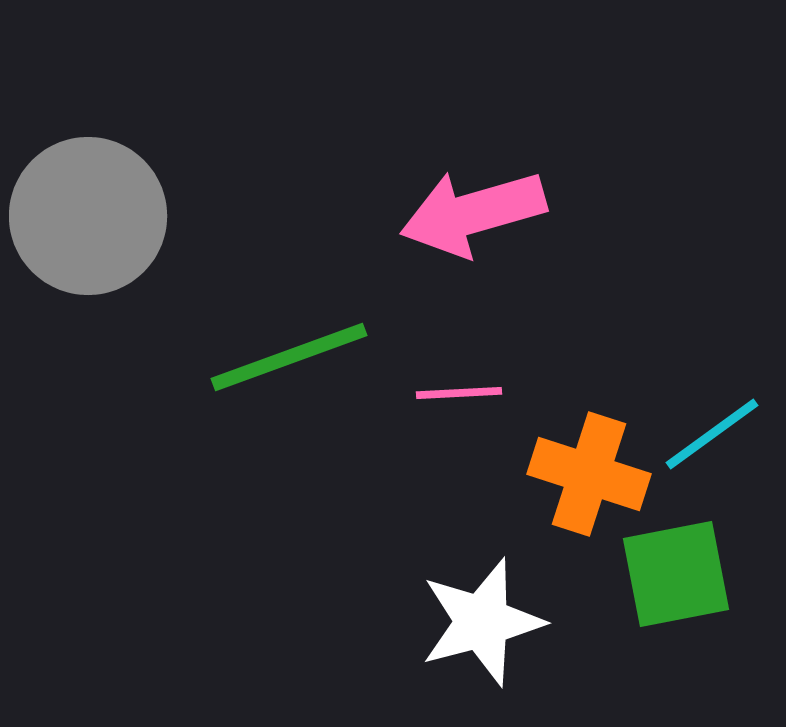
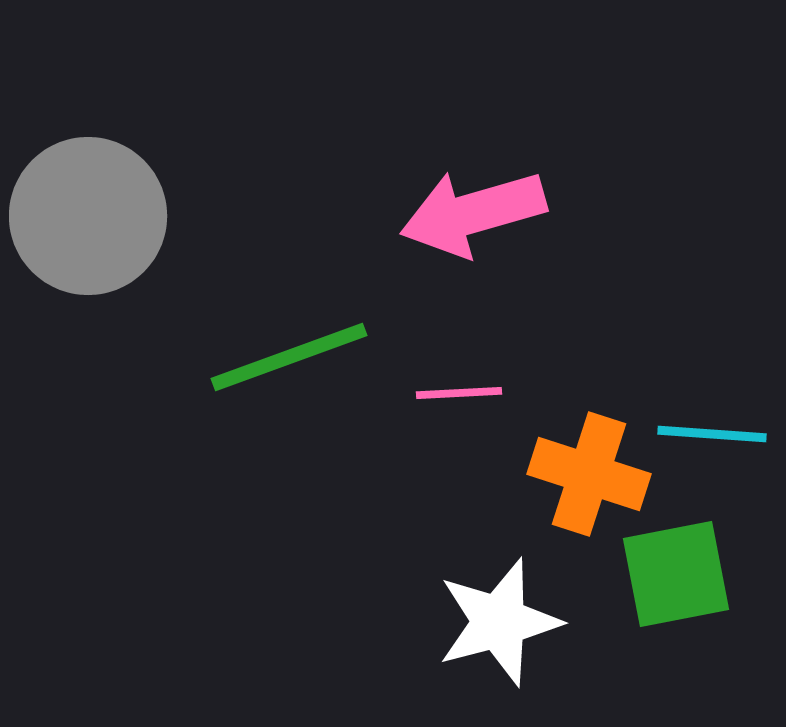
cyan line: rotated 40 degrees clockwise
white star: moved 17 px right
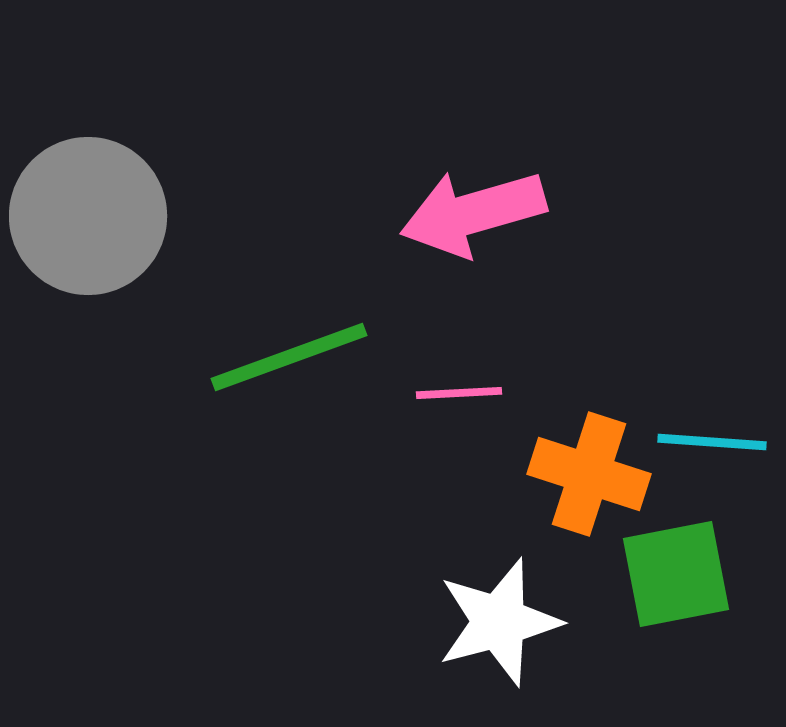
cyan line: moved 8 px down
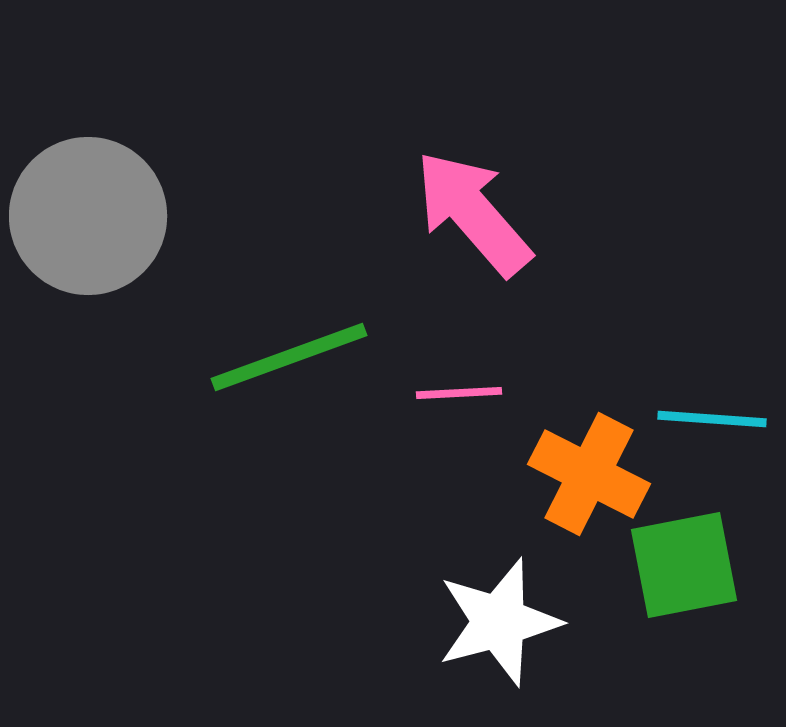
pink arrow: rotated 65 degrees clockwise
cyan line: moved 23 px up
orange cross: rotated 9 degrees clockwise
green square: moved 8 px right, 9 px up
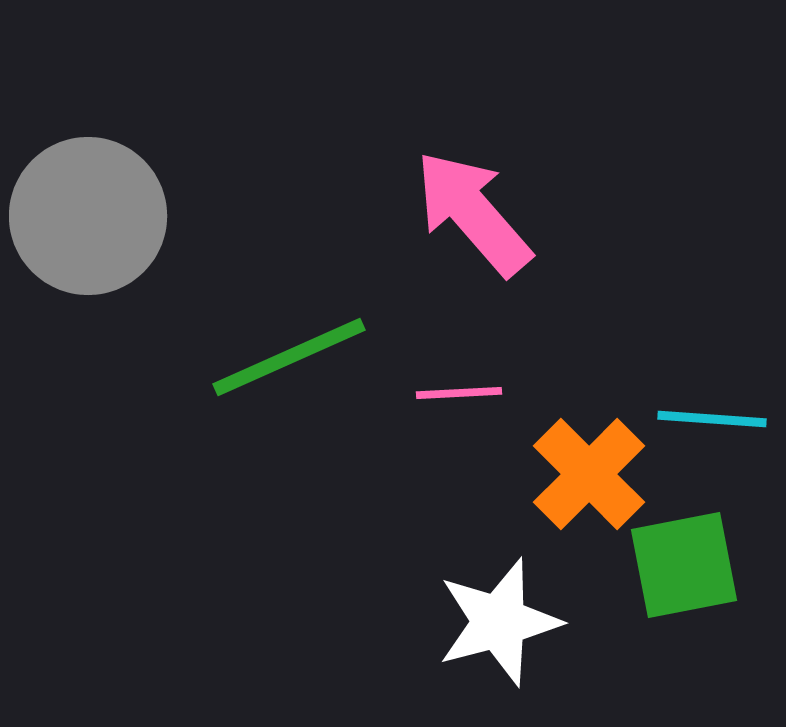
green line: rotated 4 degrees counterclockwise
orange cross: rotated 18 degrees clockwise
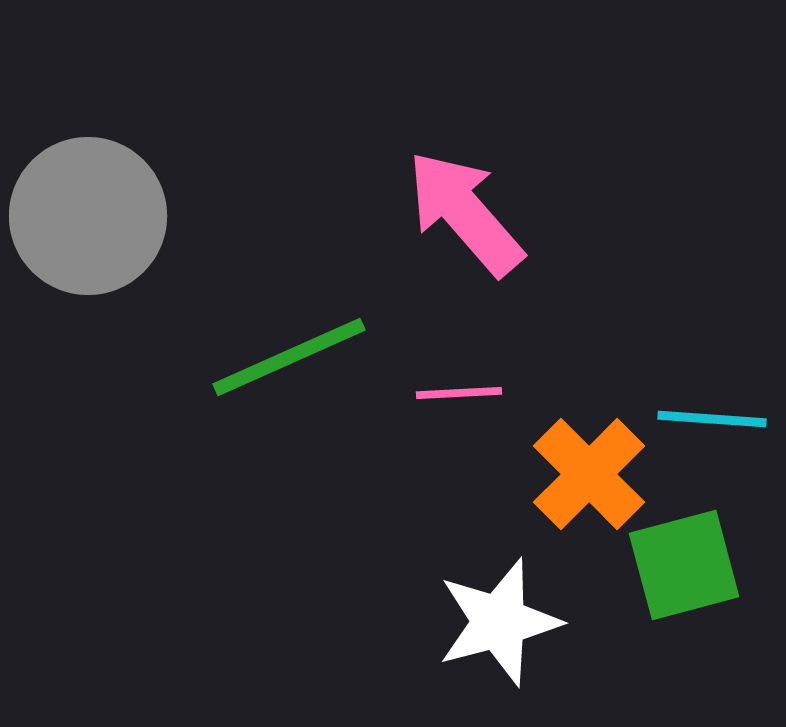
pink arrow: moved 8 px left
green square: rotated 4 degrees counterclockwise
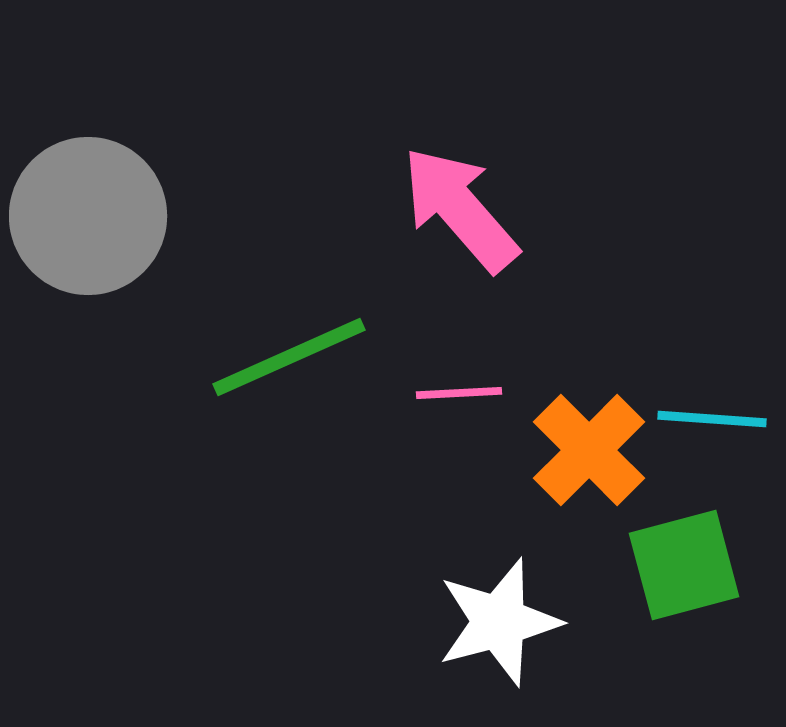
pink arrow: moved 5 px left, 4 px up
orange cross: moved 24 px up
